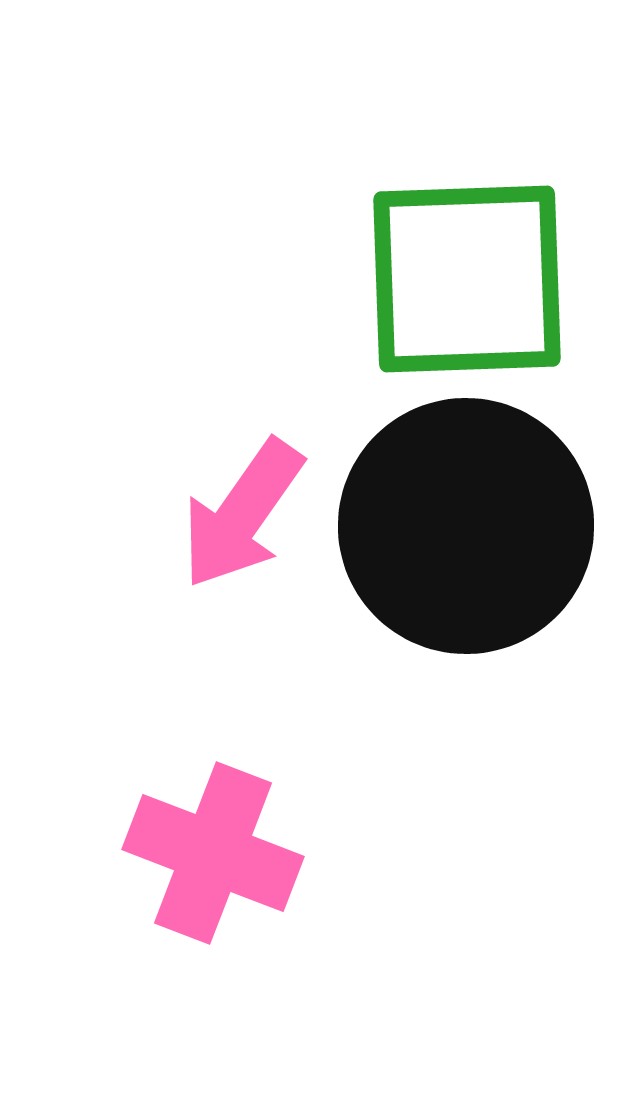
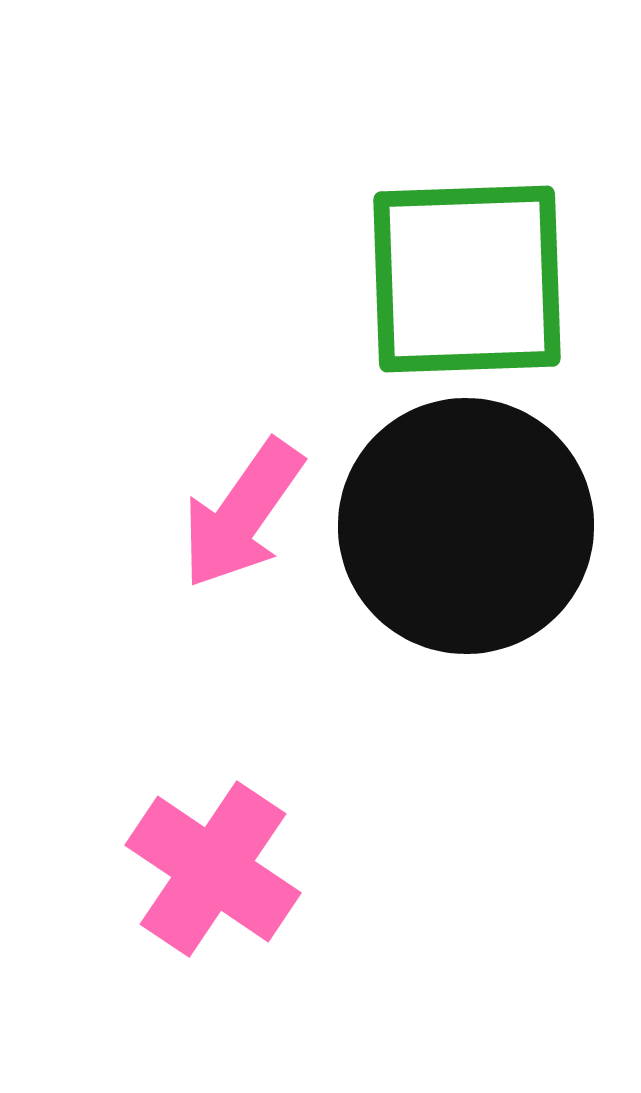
pink cross: moved 16 px down; rotated 13 degrees clockwise
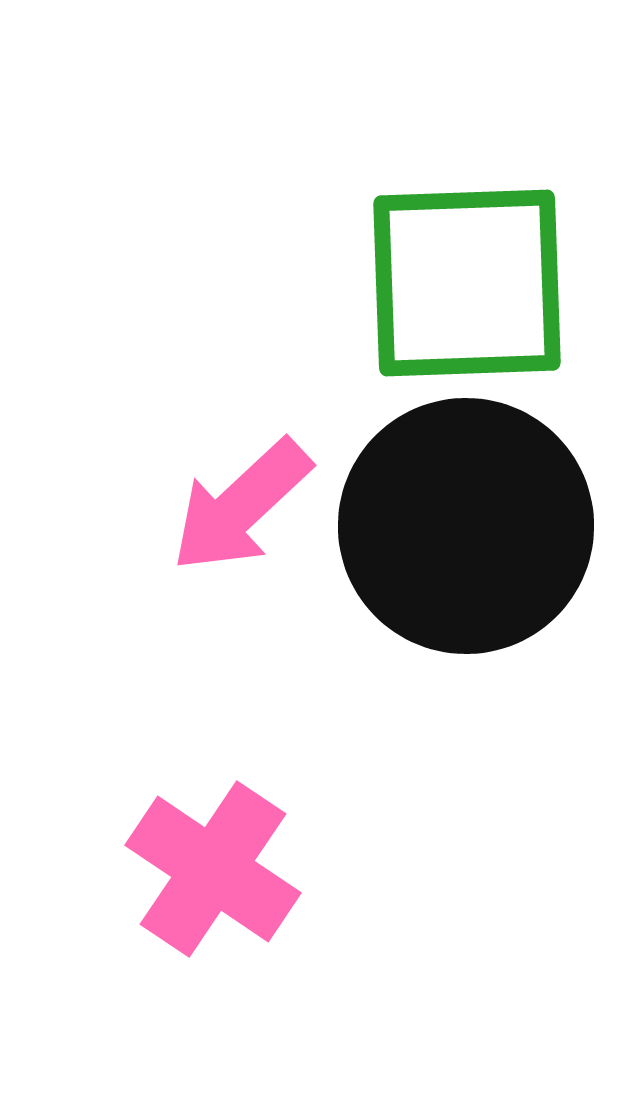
green square: moved 4 px down
pink arrow: moved 1 px left, 8 px up; rotated 12 degrees clockwise
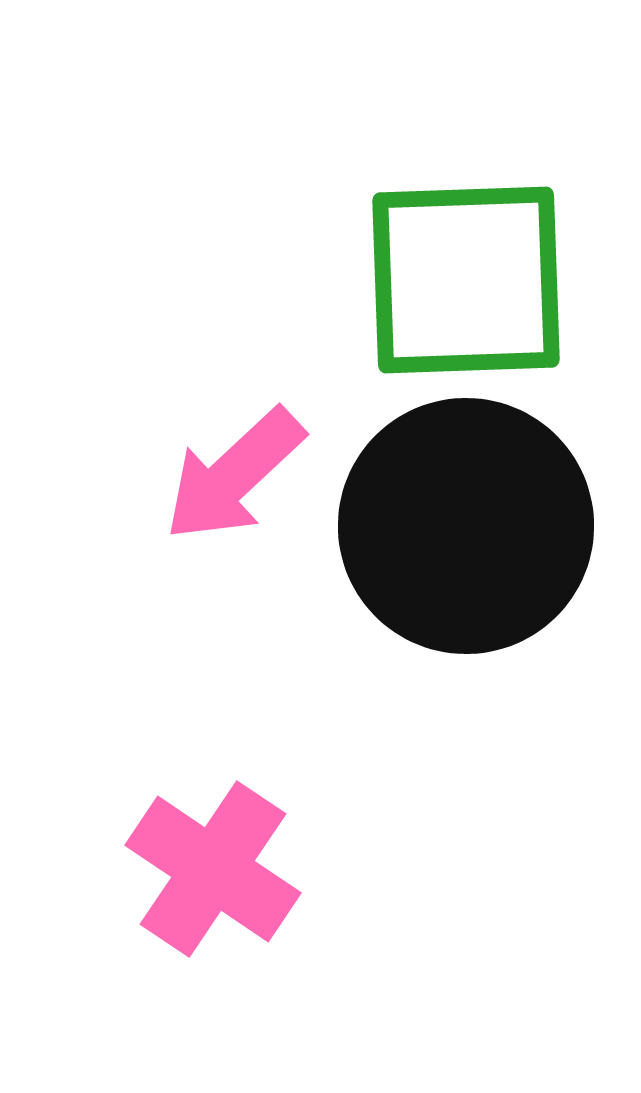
green square: moved 1 px left, 3 px up
pink arrow: moved 7 px left, 31 px up
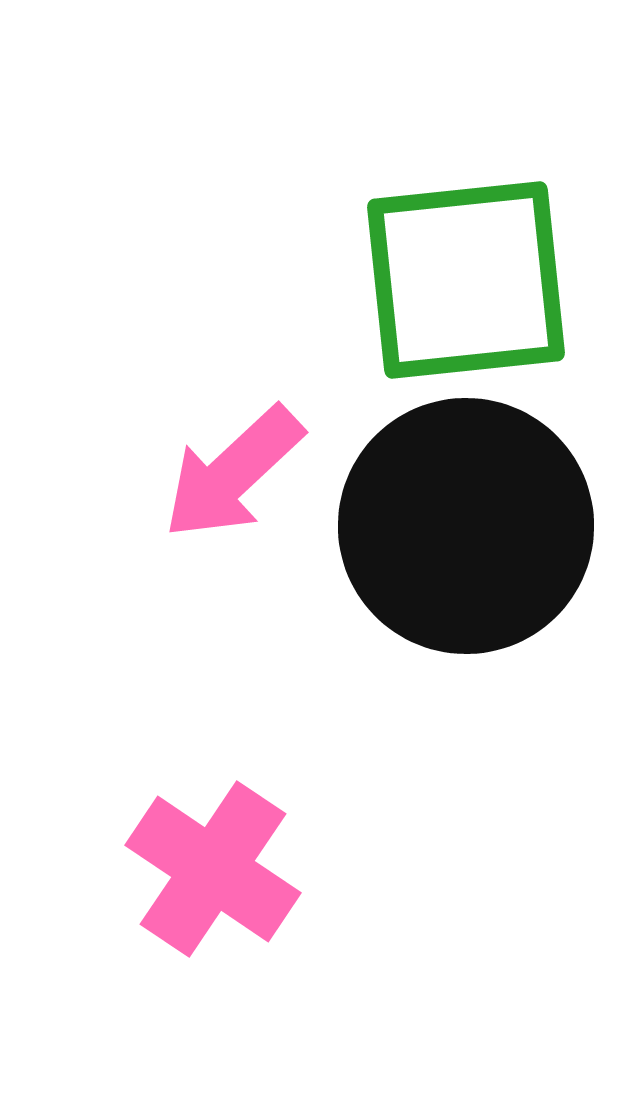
green square: rotated 4 degrees counterclockwise
pink arrow: moved 1 px left, 2 px up
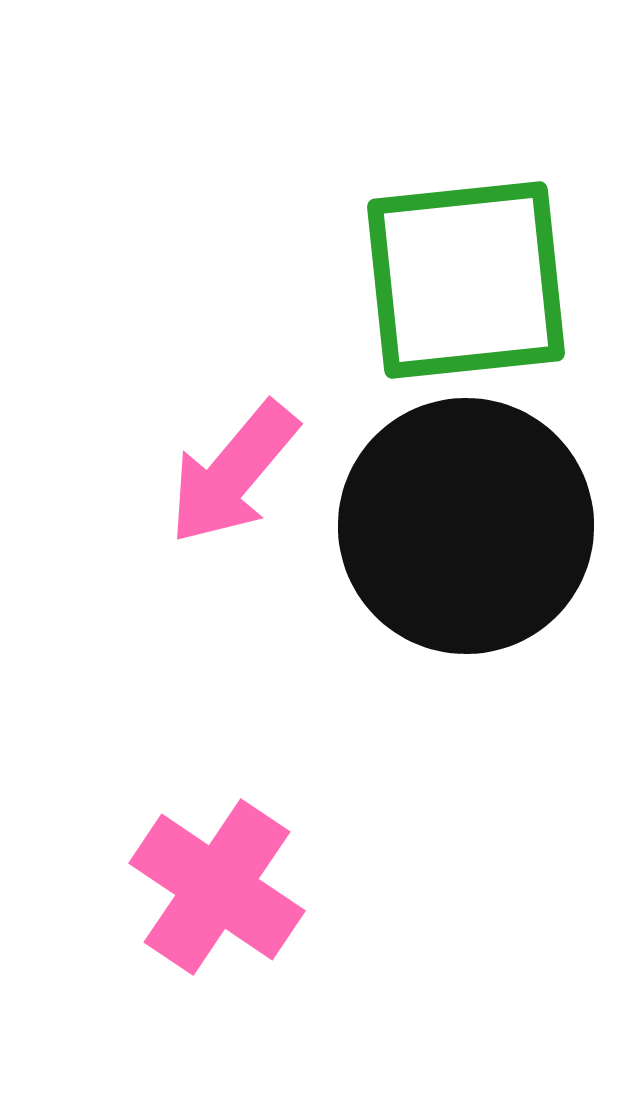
pink arrow: rotated 7 degrees counterclockwise
pink cross: moved 4 px right, 18 px down
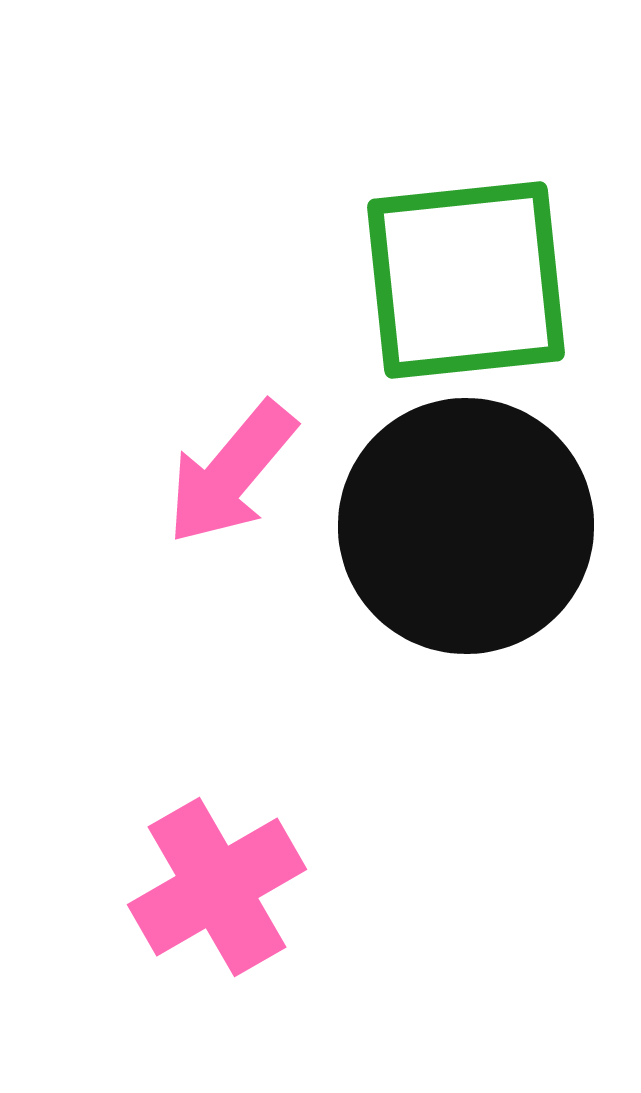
pink arrow: moved 2 px left
pink cross: rotated 26 degrees clockwise
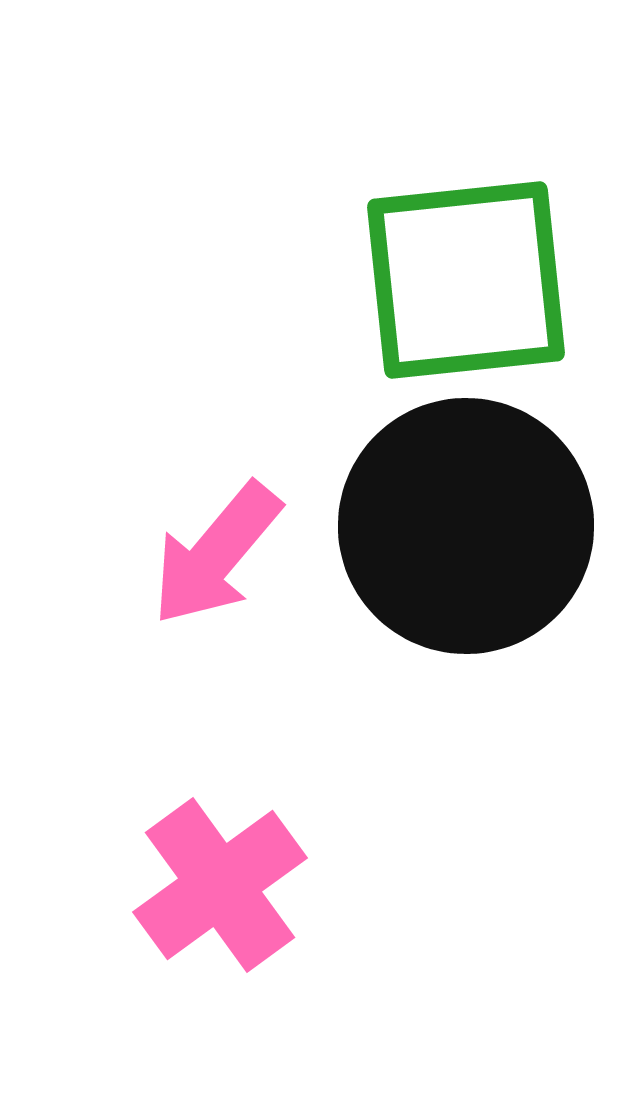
pink arrow: moved 15 px left, 81 px down
pink cross: moved 3 px right, 2 px up; rotated 6 degrees counterclockwise
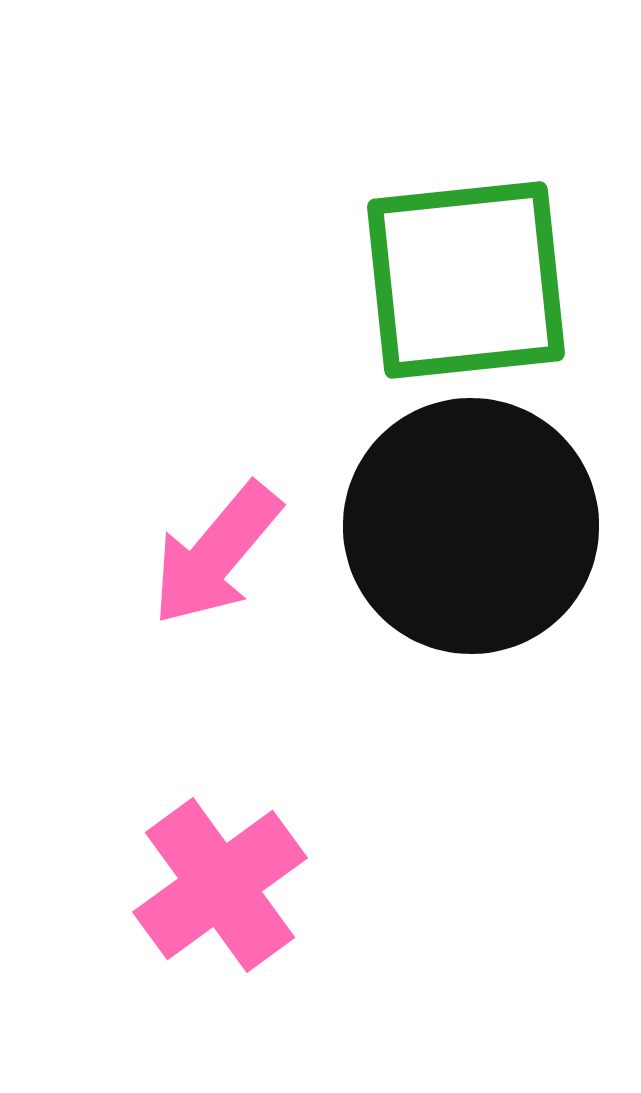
black circle: moved 5 px right
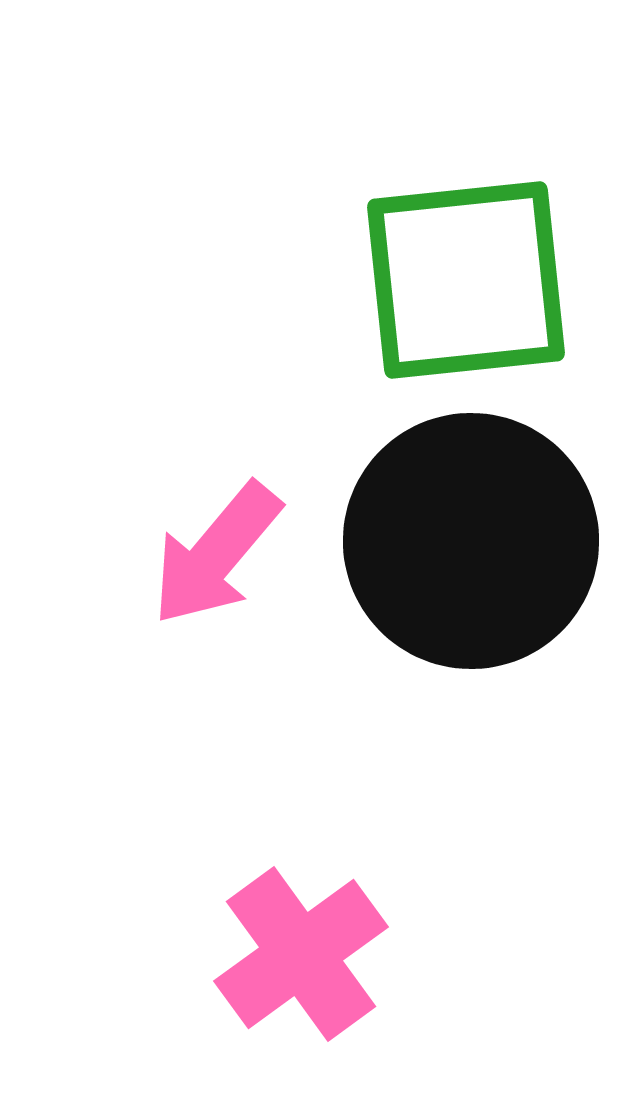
black circle: moved 15 px down
pink cross: moved 81 px right, 69 px down
